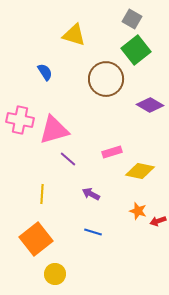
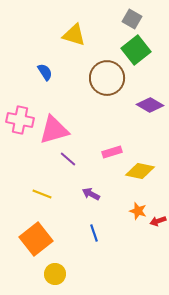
brown circle: moved 1 px right, 1 px up
yellow line: rotated 72 degrees counterclockwise
blue line: moved 1 px right, 1 px down; rotated 54 degrees clockwise
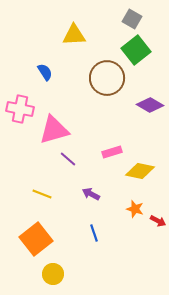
yellow triangle: rotated 20 degrees counterclockwise
pink cross: moved 11 px up
orange star: moved 3 px left, 2 px up
red arrow: rotated 133 degrees counterclockwise
yellow circle: moved 2 px left
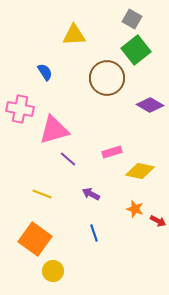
orange square: moved 1 px left; rotated 16 degrees counterclockwise
yellow circle: moved 3 px up
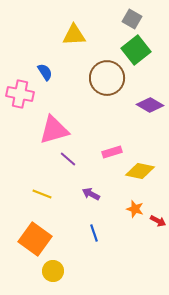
pink cross: moved 15 px up
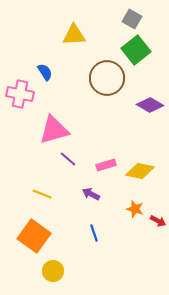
pink rectangle: moved 6 px left, 13 px down
orange square: moved 1 px left, 3 px up
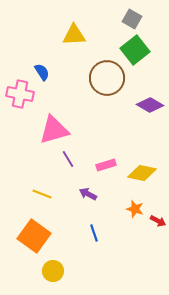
green square: moved 1 px left
blue semicircle: moved 3 px left
purple line: rotated 18 degrees clockwise
yellow diamond: moved 2 px right, 2 px down
purple arrow: moved 3 px left
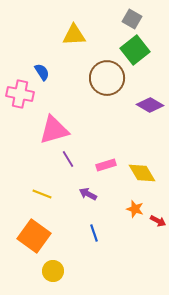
yellow diamond: rotated 48 degrees clockwise
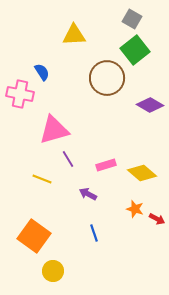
yellow diamond: rotated 20 degrees counterclockwise
yellow line: moved 15 px up
red arrow: moved 1 px left, 2 px up
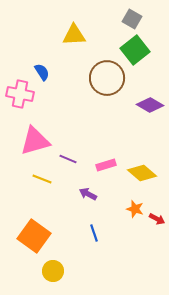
pink triangle: moved 19 px left, 11 px down
purple line: rotated 36 degrees counterclockwise
